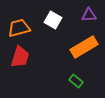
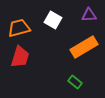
green rectangle: moved 1 px left, 1 px down
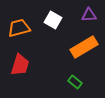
red trapezoid: moved 8 px down
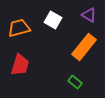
purple triangle: rotated 35 degrees clockwise
orange rectangle: rotated 20 degrees counterclockwise
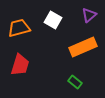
purple triangle: rotated 49 degrees clockwise
orange rectangle: moved 1 px left; rotated 28 degrees clockwise
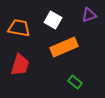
purple triangle: rotated 21 degrees clockwise
orange trapezoid: rotated 25 degrees clockwise
orange rectangle: moved 19 px left
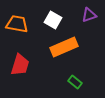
orange trapezoid: moved 2 px left, 4 px up
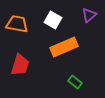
purple triangle: rotated 21 degrees counterclockwise
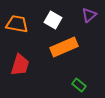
green rectangle: moved 4 px right, 3 px down
